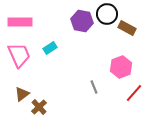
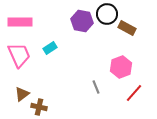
gray line: moved 2 px right
brown cross: rotated 35 degrees counterclockwise
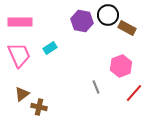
black circle: moved 1 px right, 1 px down
pink hexagon: moved 1 px up
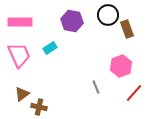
purple hexagon: moved 10 px left
brown rectangle: moved 1 px down; rotated 42 degrees clockwise
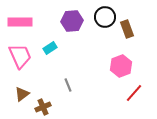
black circle: moved 3 px left, 2 px down
purple hexagon: rotated 15 degrees counterclockwise
pink trapezoid: moved 1 px right, 1 px down
gray line: moved 28 px left, 2 px up
brown cross: moved 4 px right; rotated 35 degrees counterclockwise
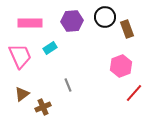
pink rectangle: moved 10 px right, 1 px down
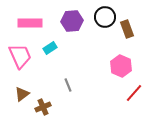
pink hexagon: rotated 15 degrees counterclockwise
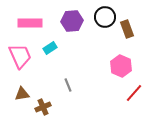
brown triangle: rotated 28 degrees clockwise
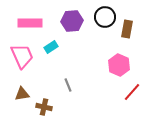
brown rectangle: rotated 30 degrees clockwise
cyan rectangle: moved 1 px right, 1 px up
pink trapezoid: moved 2 px right
pink hexagon: moved 2 px left, 1 px up
red line: moved 2 px left, 1 px up
brown cross: moved 1 px right; rotated 35 degrees clockwise
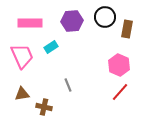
red line: moved 12 px left
